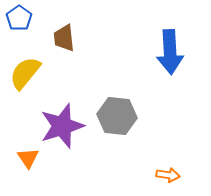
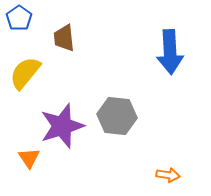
orange triangle: moved 1 px right
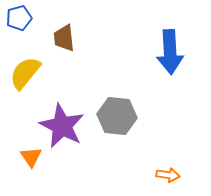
blue pentagon: rotated 20 degrees clockwise
purple star: rotated 27 degrees counterclockwise
orange triangle: moved 2 px right, 1 px up
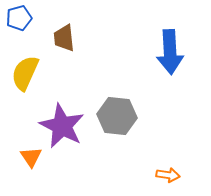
yellow semicircle: rotated 15 degrees counterclockwise
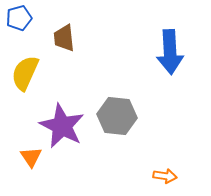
orange arrow: moved 3 px left, 1 px down
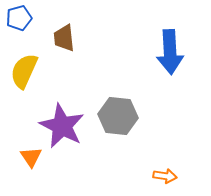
yellow semicircle: moved 1 px left, 2 px up
gray hexagon: moved 1 px right
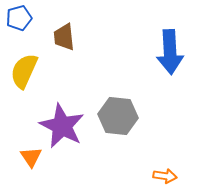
brown trapezoid: moved 1 px up
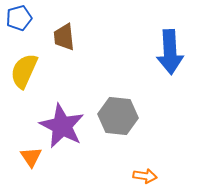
orange arrow: moved 20 px left
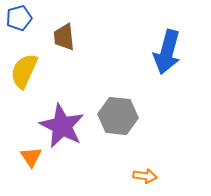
blue arrow: moved 3 px left; rotated 18 degrees clockwise
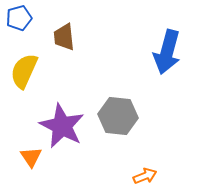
orange arrow: rotated 30 degrees counterclockwise
